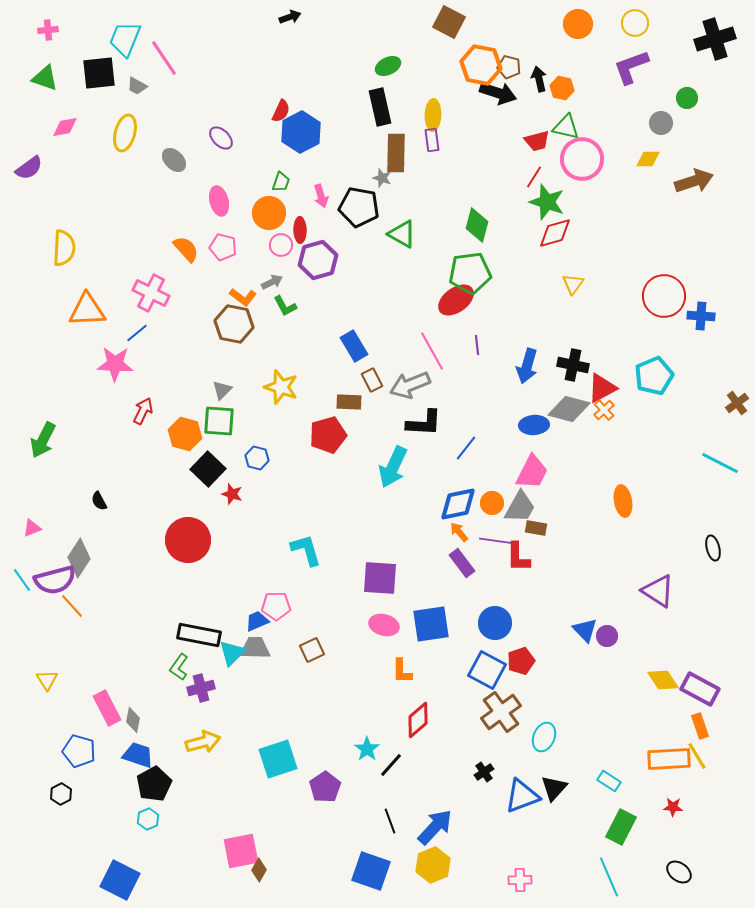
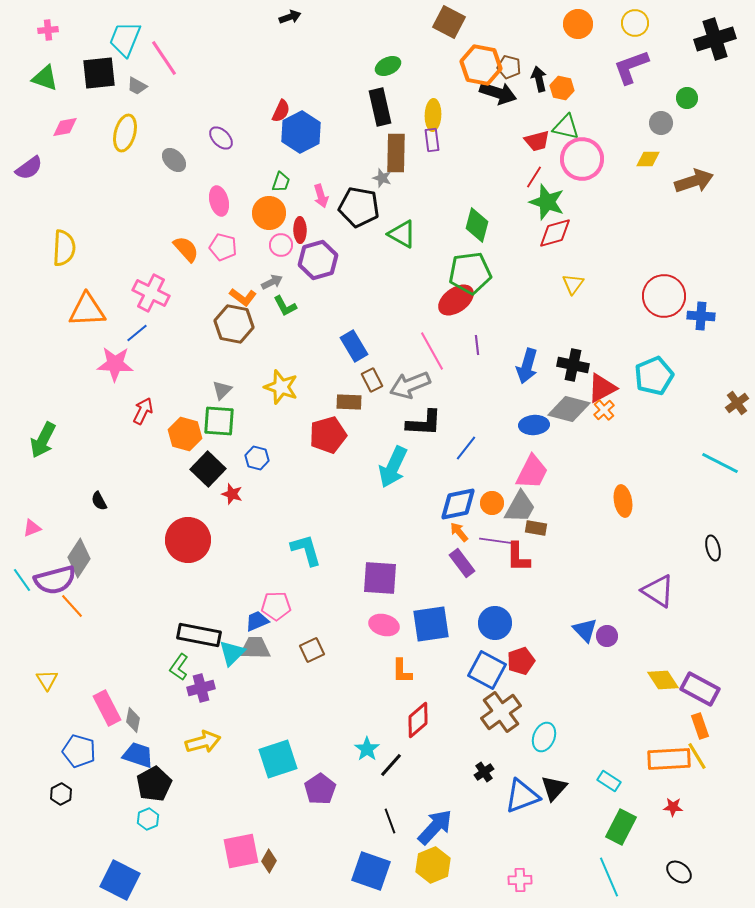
purple pentagon at (325, 787): moved 5 px left, 2 px down
brown diamond at (259, 870): moved 10 px right, 9 px up
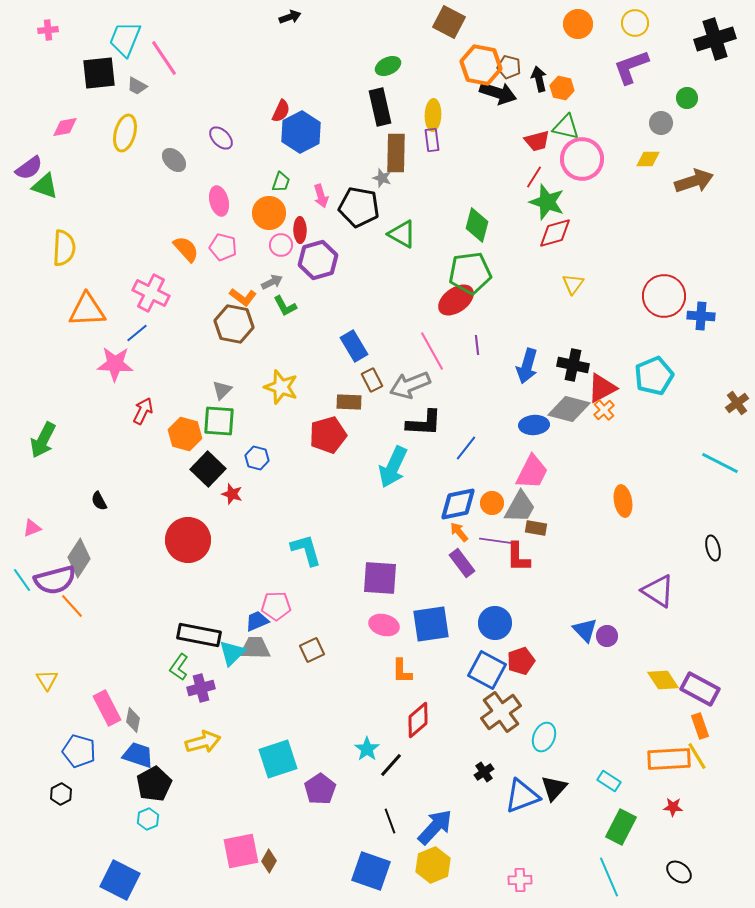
green triangle at (45, 78): moved 108 px down
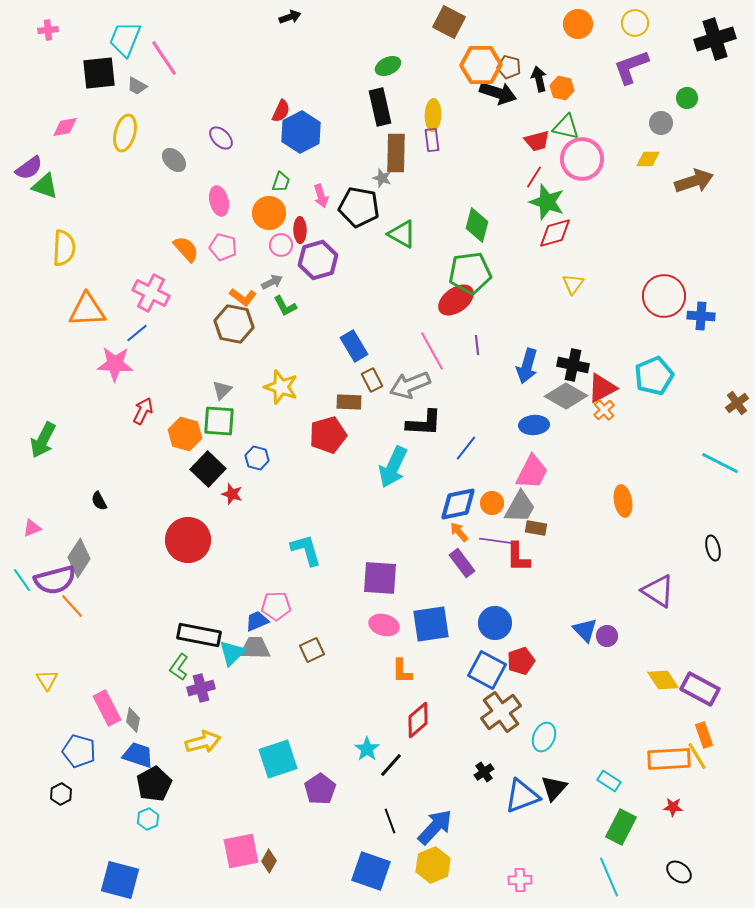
orange hexagon at (481, 65): rotated 12 degrees counterclockwise
gray diamond at (569, 409): moved 3 px left, 13 px up; rotated 15 degrees clockwise
orange rectangle at (700, 726): moved 4 px right, 9 px down
blue square at (120, 880): rotated 12 degrees counterclockwise
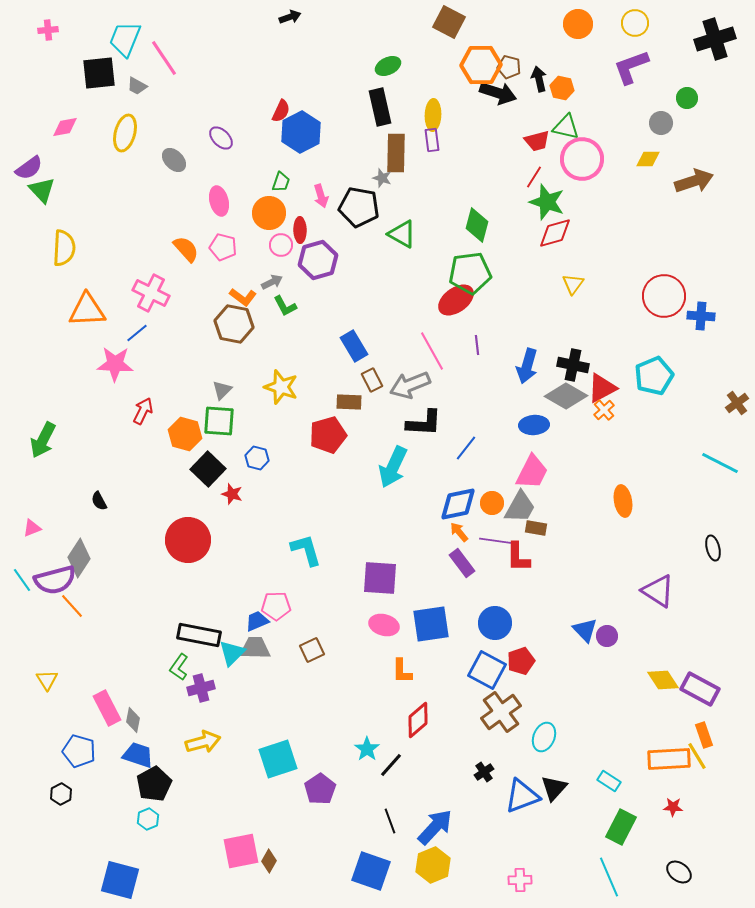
green triangle at (45, 186): moved 3 px left, 4 px down; rotated 28 degrees clockwise
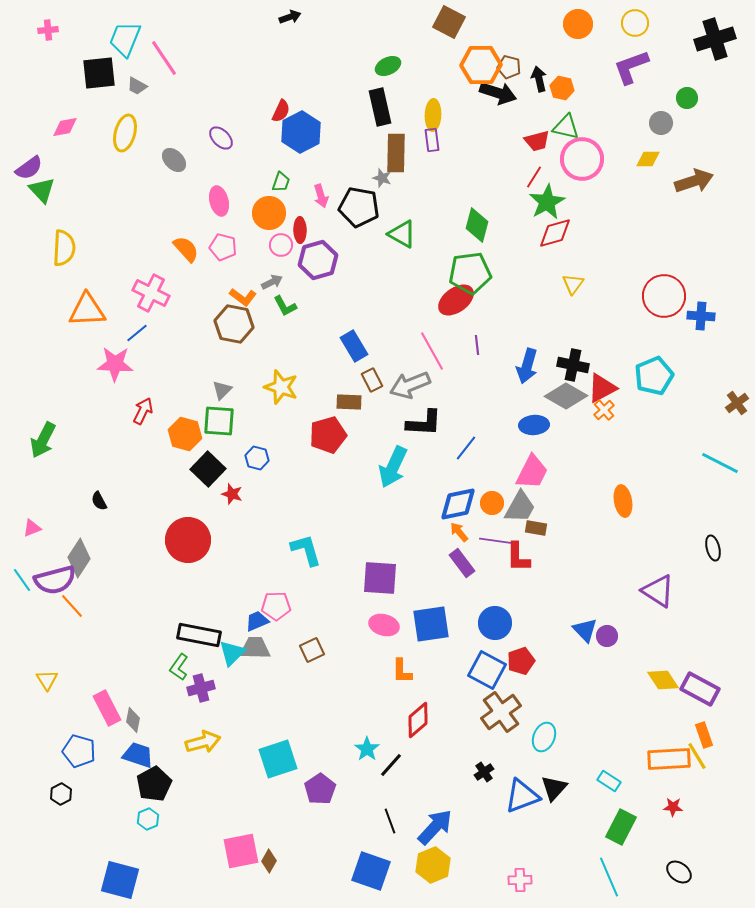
green star at (547, 202): rotated 24 degrees clockwise
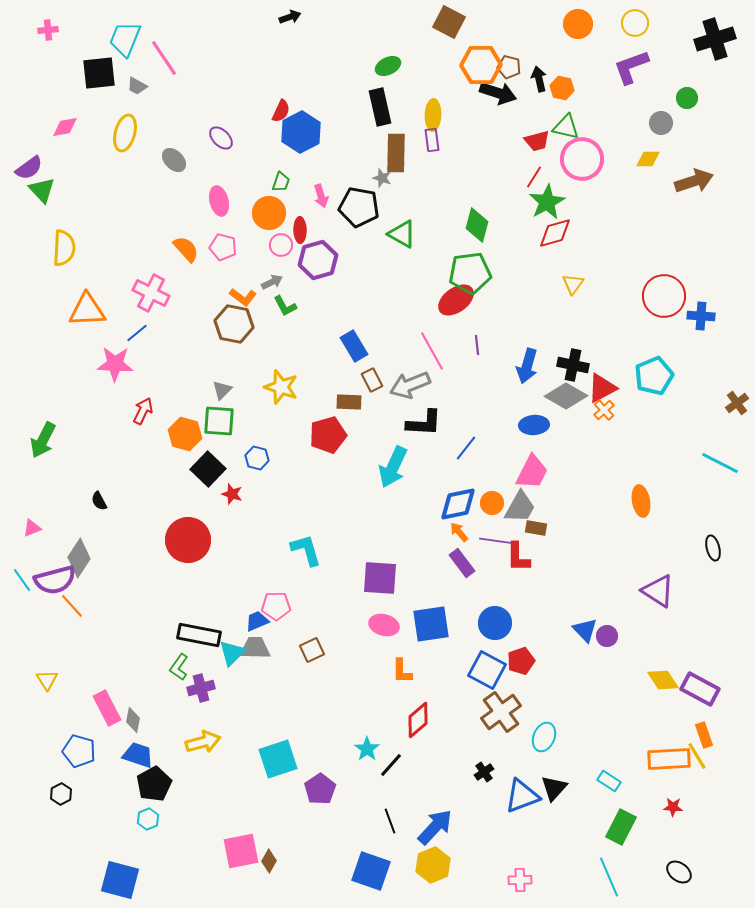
orange ellipse at (623, 501): moved 18 px right
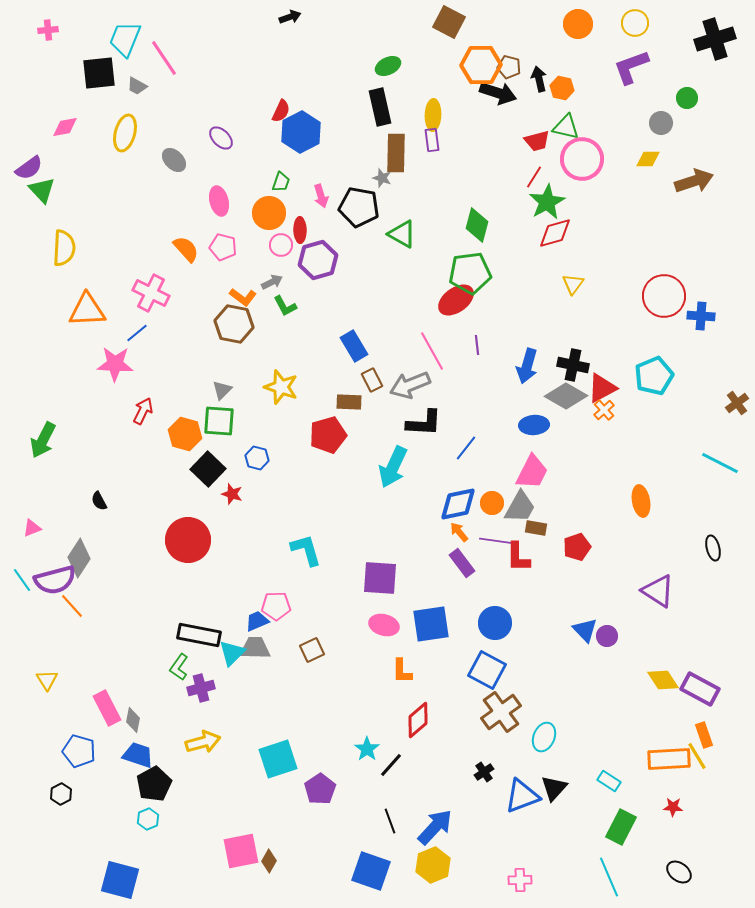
red pentagon at (521, 661): moved 56 px right, 114 px up
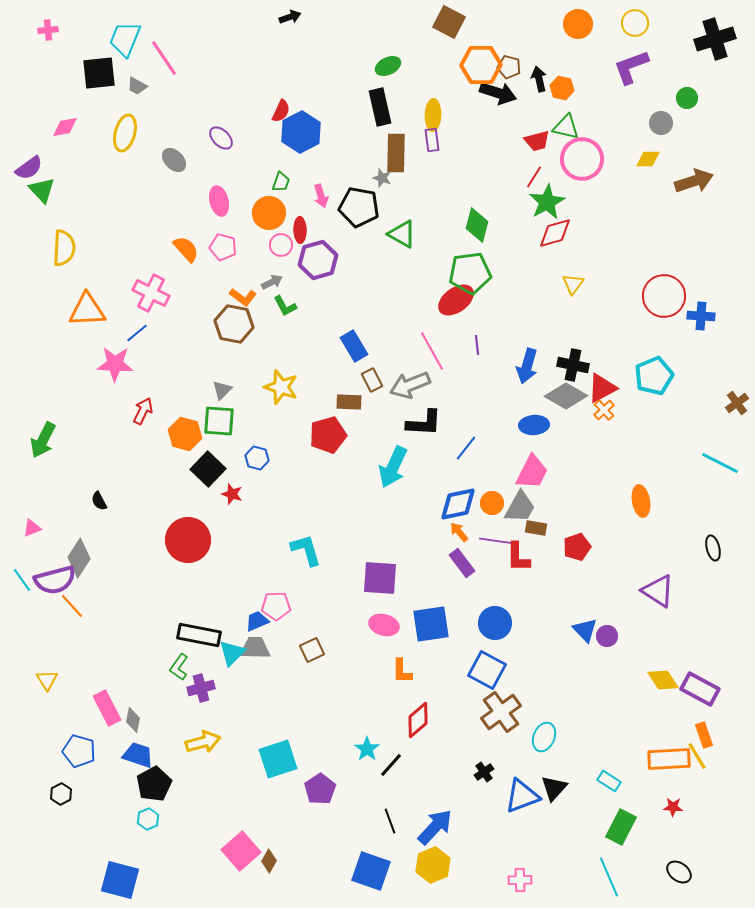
pink square at (241, 851): rotated 30 degrees counterclockwise
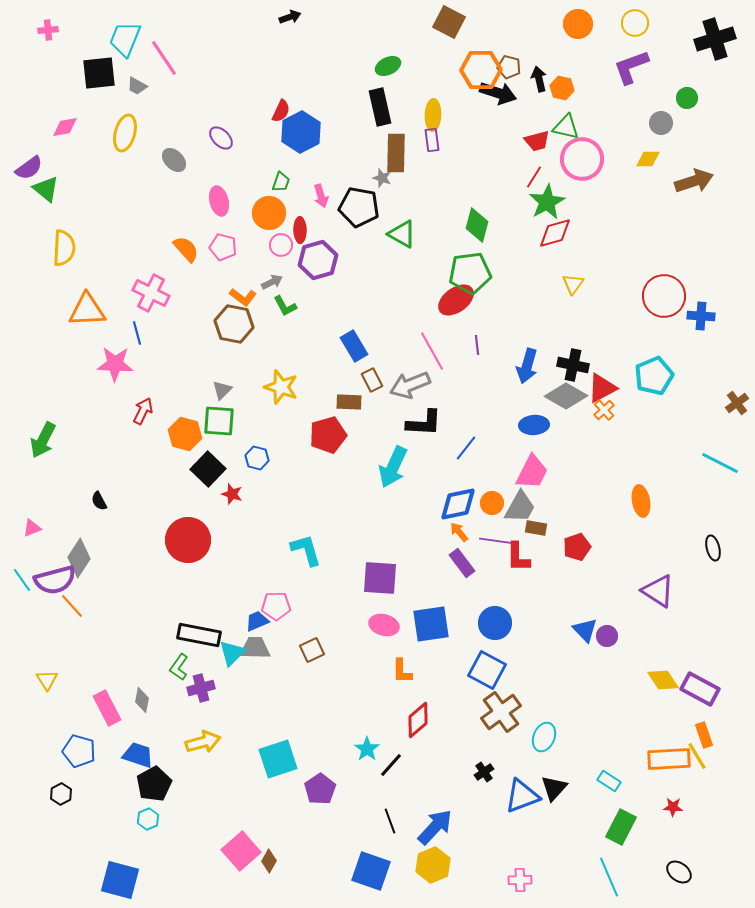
orange hexagon at (481, 65): moved 5 px down
green triangle at (42, 190): moved 4 px right, 1 px up; rotated 8 degrees counterclockwise
blue line at (137, 333): rotated 65 degrees counterclockwise
gray diamond at (133, 720): moved 9 px right, 20 px up
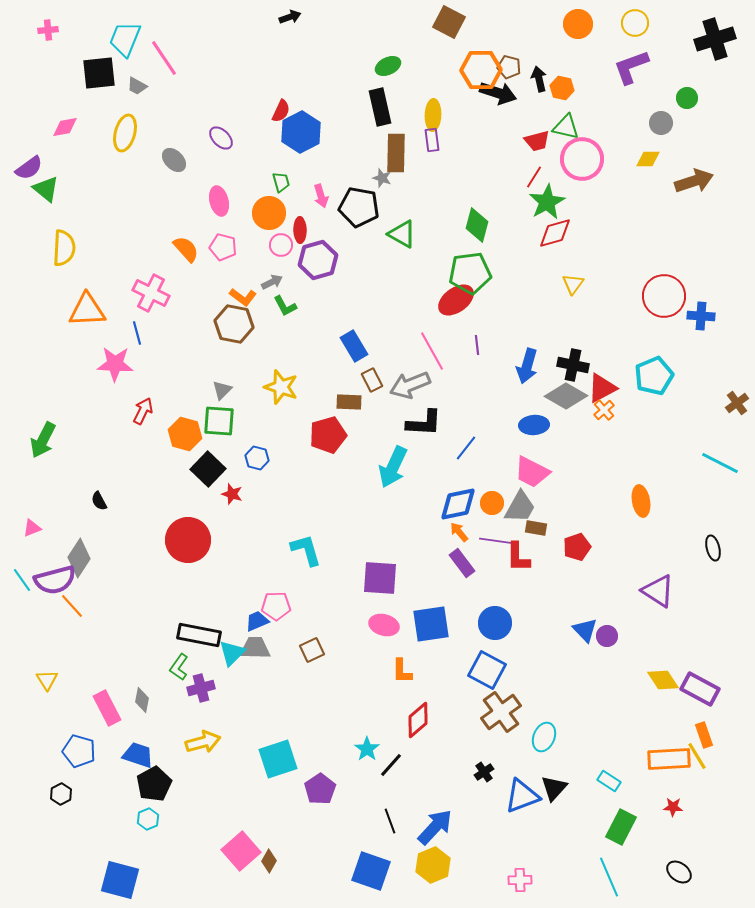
green trapezoid at (281, 182): rotated 35 degrees counterclockwise
pink trapezoid at (532, 472): rotated 90 degrees clockwise
